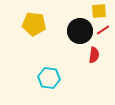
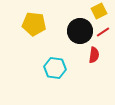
yellow square: rotated 21 degrees counterclockwise
red line: moved 2 px down
cyan hexagon: moved 6 px right, 10 px up
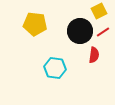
yellow pentagon: moved 1 px right
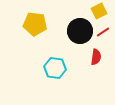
red semicircle: moved 2 px right, 2 px down
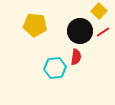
yellow square: rotated 21 degrees counterclockwise
yellow pentagon: moved 1 px down
red semicircle: moved 20 px left
cyan hexagon: rotated 15 degrees counterclockwise
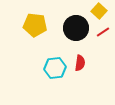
black circle: moved 4 px left, 3 px up
red semicircle: moved 4 px right, 6 px down
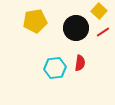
yellow pentagon: moved 4 px up; rotated 15 degrees counterclockwise
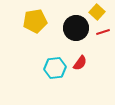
yellow square: moved 2 px left, 1 px down
red line: rotated 16 degrees clockwise
red semicircle: rotated 28 degrees clockwise
